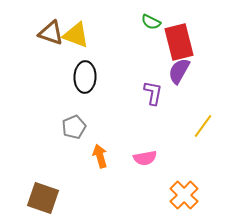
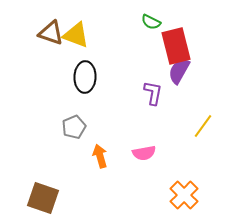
red rectangle: moved 3 px left, 4 px down
pink semicircle: moved 1 px left, 5 px up
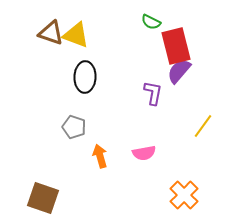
purple semicircle: rotated 12 degrees clockwise
gray pentagon: rotated 30 degrees counterclockwise
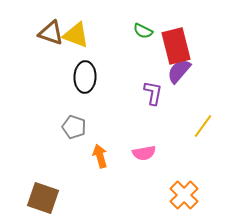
green semicircle: moved 8 px left, 9 px down
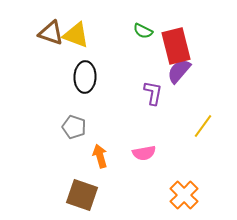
brown square: moved 39 px right, 3 px up
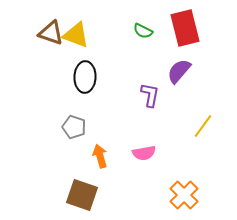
red rectangle: moved 9 px right, 18 px up
purple L-shape: moved 3 px left, 2 px down
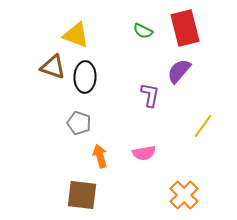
brown triangle: moved 2 px right, 34 px down
gray pentagon: moved 5 px right, 4 px up
brown square: rotated 12 degrees counterclockwise
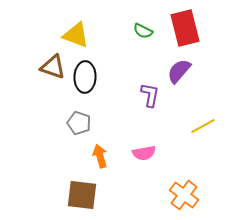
yellow line: rotated 25 degrees clockwise
orange cross: rotated 8 degrees counterclockwise
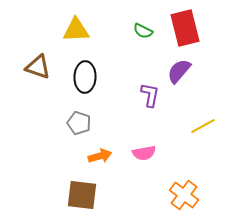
yellow triangle: moved 5 px up; rotated 24 degrees counterclockwise
brown triangle: moved 15 px left
orange arrow: rotated 90 degrees clockwise
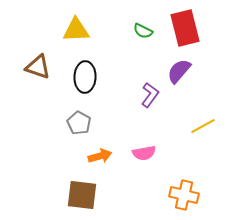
purple L-shape: rotated 25 degrees clockwise
gray pentagon: rotated 10 degrees clockwise
orange cross: rotated 24 degrees counterclockwise
